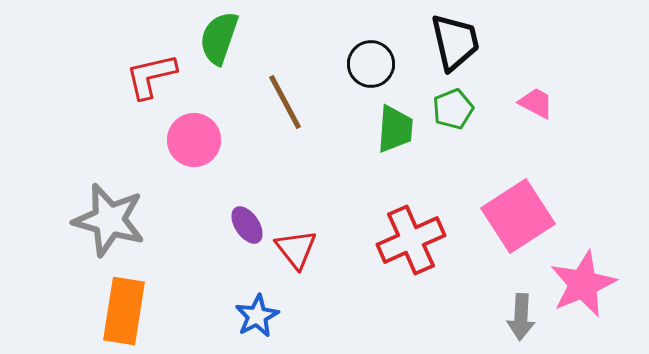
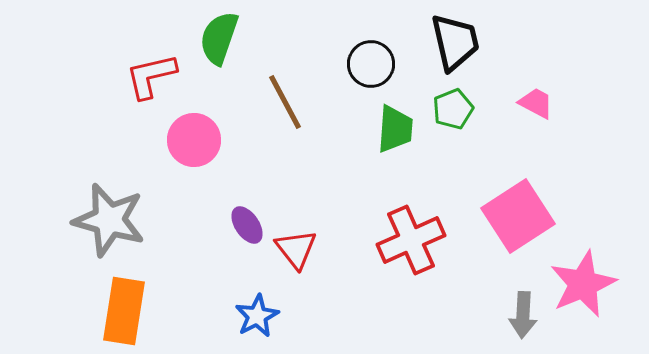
gray arrow: moved 2 px right, 2 px up
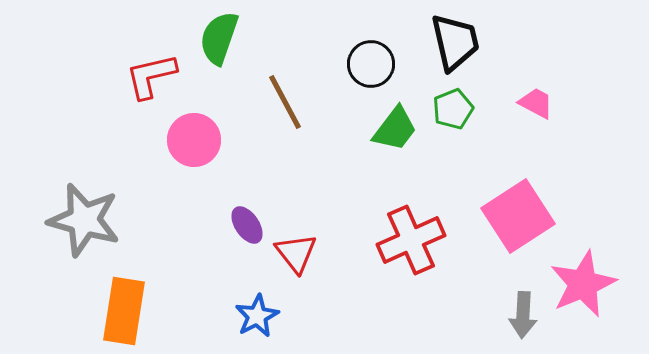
green trapezoid: rotated 33 degrees clockwise
gray star: moved 25 px left
red triangle: moved 4 px down
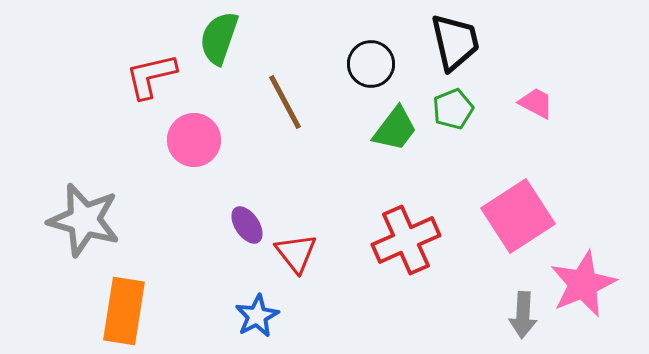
red cross: moved 5 px left
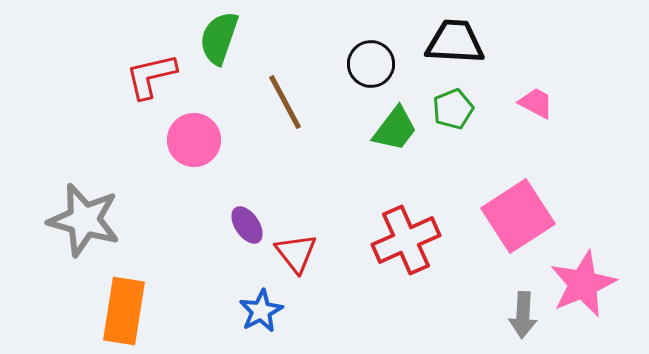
black trapezoid: rotated 74 degrees counterclockwise
blue star: moved 4 px right, 5 px up
